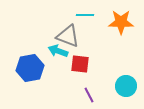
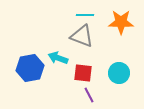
gray triangle: moved 14 px right
cyan arrow: moved 7 px down
red square: moved 3 px right, 9 px down
cyan circle: moved 7 px left, 13 px up
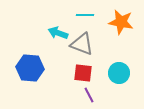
orange star: rotated 10 degrees clockwise
gray triangle: moved 8 px down
cyan arrow: moved 25 px up
blue hexagon: rotated 16 degrees clockwise
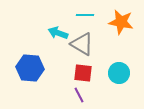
gray triangle: rotated 10 degrees clockwise
purple line: moved 10 px left
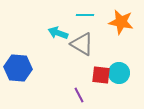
blue hexagon: moved 12 px left
red square: moved 18 px right, 2 px down
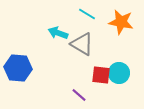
cyan line: moved 2 px right, 1 px up; rotated 30 degrees clockwise
purple line: rotated 21 degrees counterclockwise
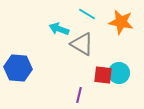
cyan arrow: moved 1 px right, 4 px up
red square: moved 2 px right
purple line: rotated 63 degrees clockwise
